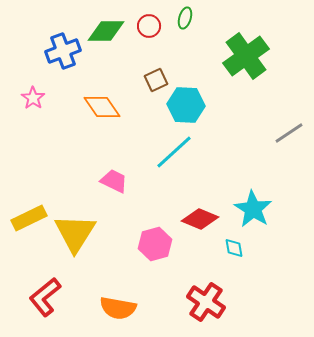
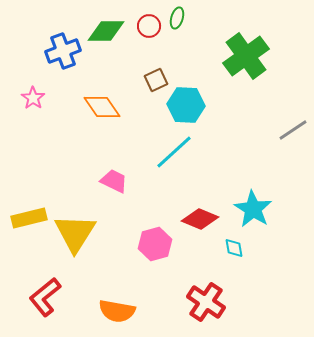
green ellipse: moved 8 px left
gray line: moved 4 px right, 3 px up
yellow rectangle: rotated 12 degrees clockwise
orange semicircle: moved 1 px left, 3 px down
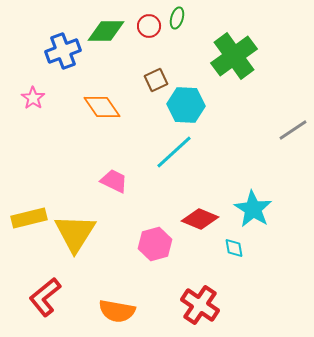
green cross: moved 12 px left
red cross: moved 6 px left, 3 px down
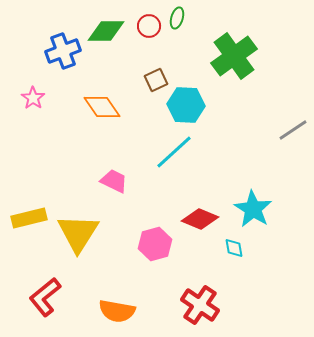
yellow triangle: moved 3 px right
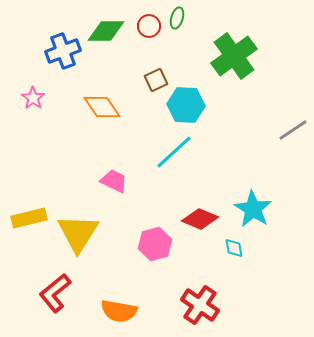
red L-shape: moved 10 px right, 4 px up
orange semicircle: moved 2 px right
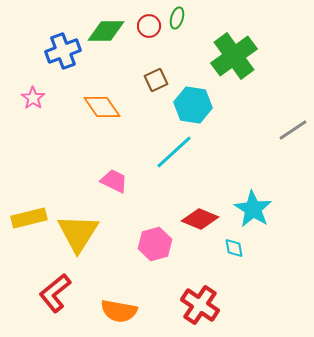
cyan hexagon: moved 7 px right; rotated 6 degrees clockwise
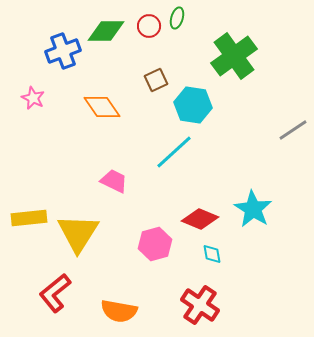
pink star: rotated 10 degrees counterclockwise
yellow rectangle: rotated 8 degrees clockwise
cyan diamond: moved 22 px left, 6 px down
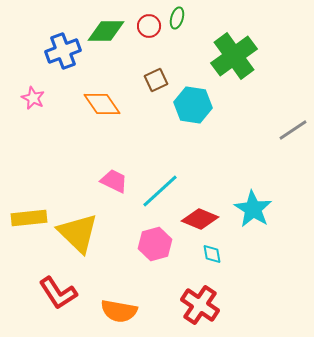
orange diamond: moved 3 px up
cyan line: moved 14 px left, 39 px down
yellow triangle: rotated 18 degrees counterclockwise
red L-shape: moved 3 px right; rotated 84 degrees counterclockwise
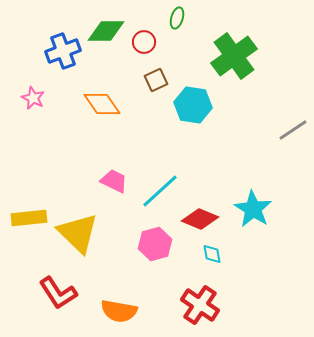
red circle: moved 5 px left, 16 px down
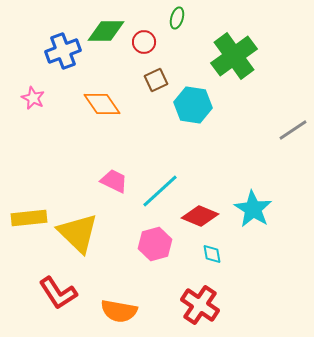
red diamond: moved 3 px up
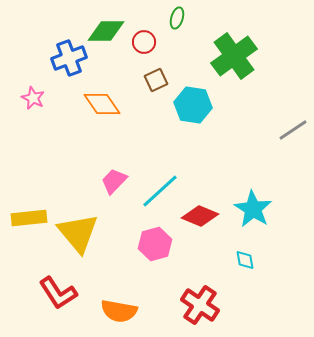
blue cross: moved 6 px right, 7 px down
pink trapezoid: rotated 72 degrees counterclockwise
yellow triangle: rotated 6 degrees clockwise
cyan diamond: moved 33 px right, 6 px down
